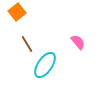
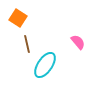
orange square: moved 1 px right, 6 px down; rotated 18 degrees counterclockwise
brown line: rotated 18 degrees clockwise
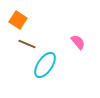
orange square: moved 2 px down
brown line: rotated 54 degrees counterclockwise
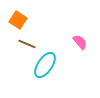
pink semicircle: moved 2 px right
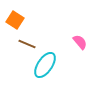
orange square: moved 3 px left
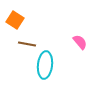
brown line: rotated 12 degrees counterclockwise
cyan ellipse: rotated 28 degrees counterclockwise
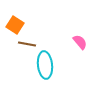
orange square: moved 5 px down
cyan ellipse: rotated 12 degrees counterclockwise
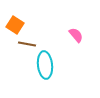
pink semicircle: moved 4 px left, 7 px up
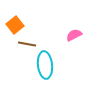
orange square: rotated 18 degrees clockwise
pink semicircle: moved 2 px left; rotated 77 degrees counterclockwise
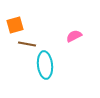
orange square: rotated 24 degrees clockwise
pink semicircle: moved 1 px down
